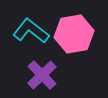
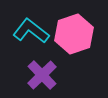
pink hexagon: rotated 9 degrees counterclockwise
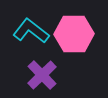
pink hexagon: rotated 18 degrees clockwise
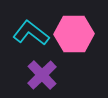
cyan L-shape: moved 2 px down
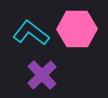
pink hexagon: moved 3 px right, 5 px up
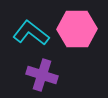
purple cross: rotated 28 degrees counterclockwise
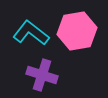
pink hexagon: moved 2 px down; rotated 9 degrees counterclockwise
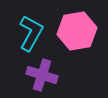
cyan L-shape: rotated 81 degrees clockwise
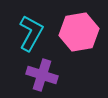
pink hexagon: moved 2 px right, 1 px down
